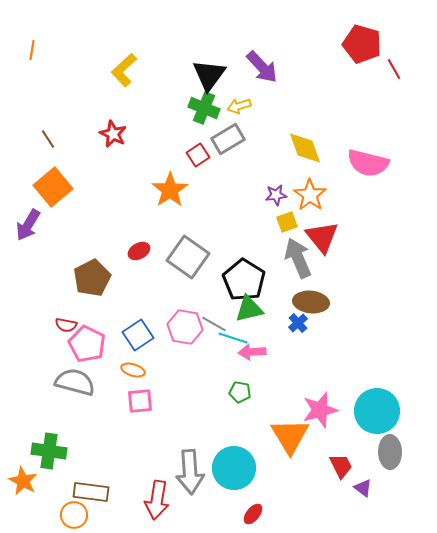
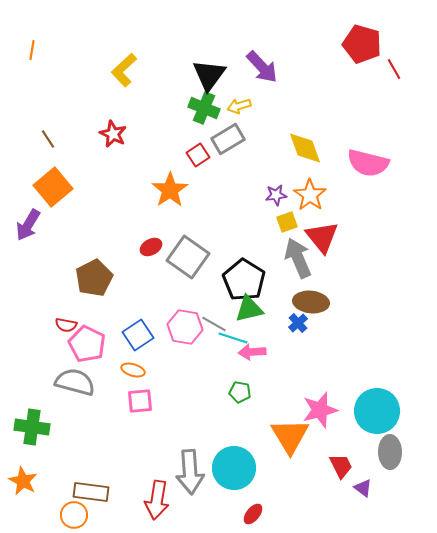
red ellipse at (139, 251): moved 12 px right, 4 px up
brown pentagon at (92, 278): moved 2 px right
green cross at (49, 451): moved 17 px left, 24 px up
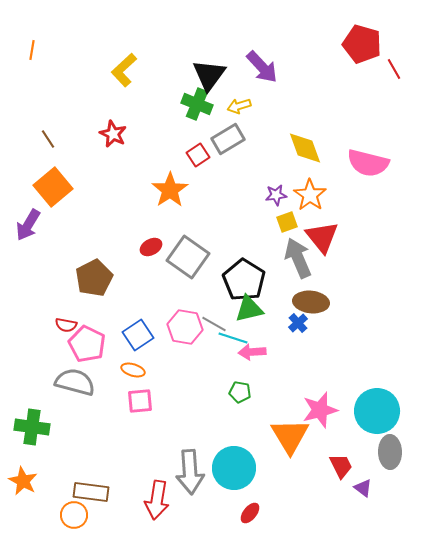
green cross at (204, 108): moved 7 px left, 4 px up
red ellipse at (253, 514): moved 3 px left, 1 px up
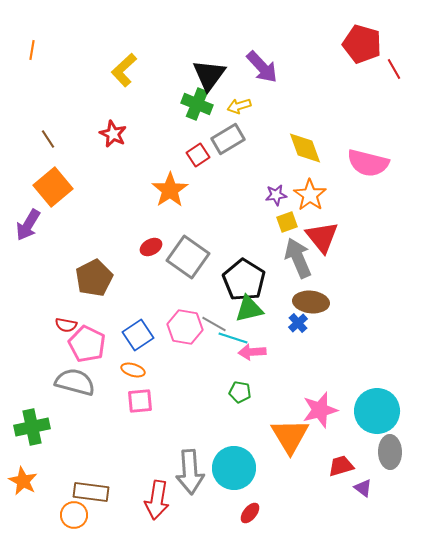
green cross at (32, 427): rotated 20 degrees counterclockwise
red trapezoid at (341, 466): rotated 80 degrees counterclockwise
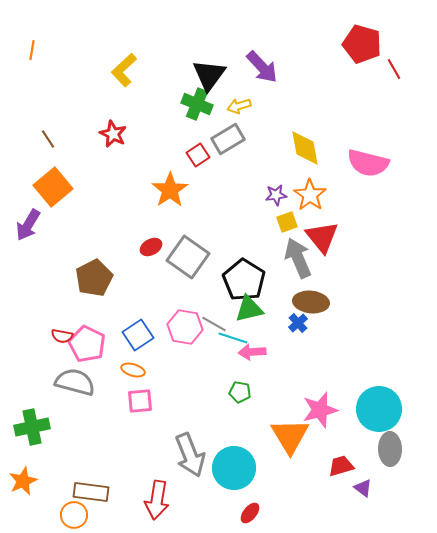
yellow diamond at (305, 148): rotated 9 degrees clockwise
red semicircle at (66, 325): moved 4 px left, 11 px down
cyan circle at (377, 411): moved 2 px right, 2 px up
gray ellipse at (390, 452): moved 3 px up
gray arrow at (190, 472): moved 17 px up; rotated 18 degrees counterclockwise
orange star at (23, 481): rotated 20 degrees clockwise
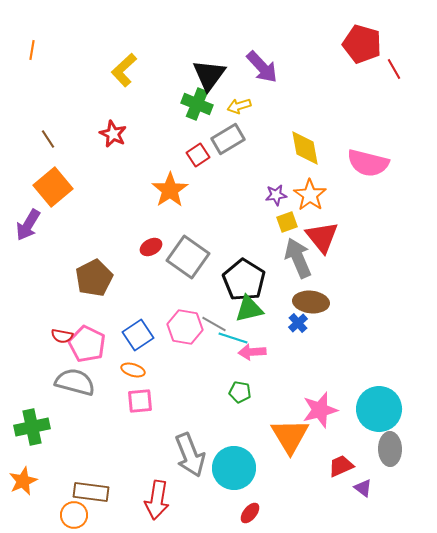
red trapezoid at (341, 466): rotated 8 degrees counterclockwise
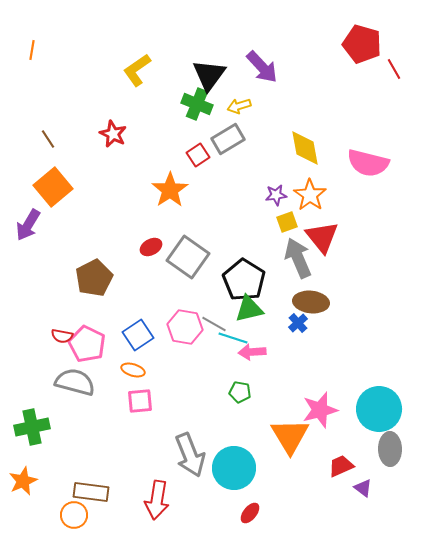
yellow L-shape at (124, 70): moved 13 px right; rotated 8 degrees clockwise
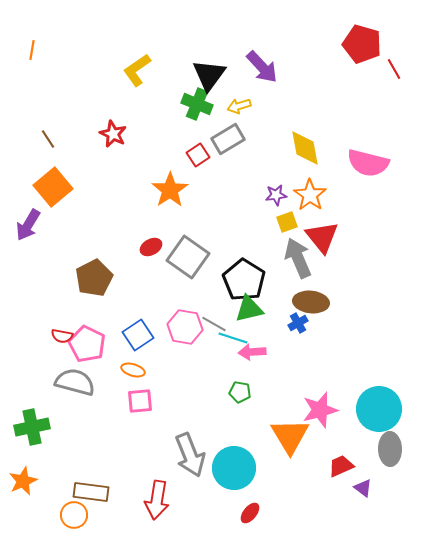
blue cross at (298, 323): rotated 12 degrees clockwise
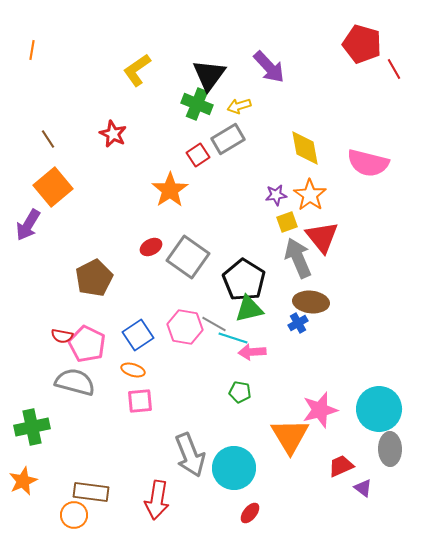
purple arrow at (262, 67): moved 7 px right
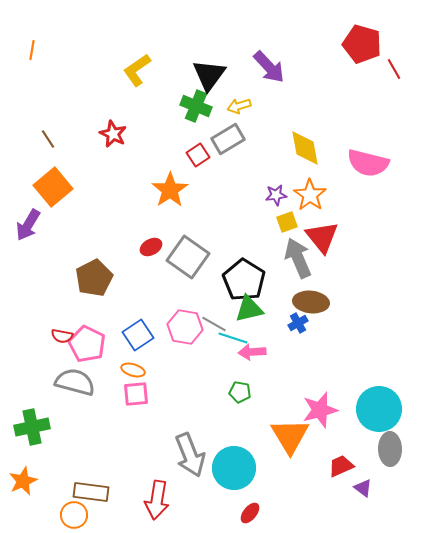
green cross at (197, 104): moved 1 px left, 2 px down
pink square at (140, 401): moved 4 px left, 7 px up
